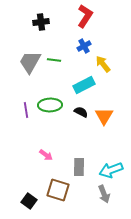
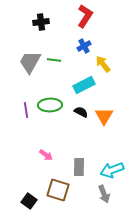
cyan arrow: moved 1 px right
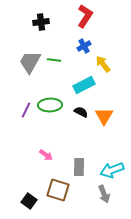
purple line: rotated 35 degrees clockwise
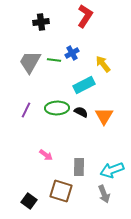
blue cross: moved 12 px left, 7 px down
green ellipse: moved 7 px right, 3 px down
brown square: moved 3 px right, 1 px down
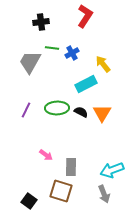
green line: moved 2 px left, 12 px up
cyan rectangle: moved 2 px right, 1 px up
orange triangle: moved 2 px left, 3 px up
gray rectangle: moved 8 px left
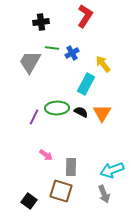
cyan rectangle: rotated 35 degrees counterclockwise
purple line: moved 8 px right, 7 px down
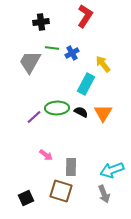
orange triangle: moved 1 px right
purple line: rotated 21 degrees clockwise
black square: moved 3 px left, 3 px up; rotated 28 degrees clockwise
